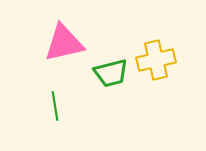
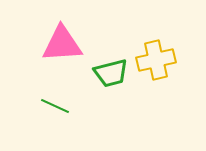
pink triangle: moved 2 px left, 1 px down; rotated 9 degrees clockwise
green line: rotated 56 degrees counterclockwise
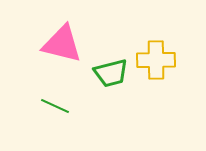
pink triangle: rotated 18 degrees clockwise
yellow cross: rotated 12 degrees clockwise
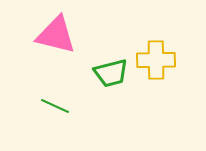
pink triangle: moved 6 px left, 9 px up
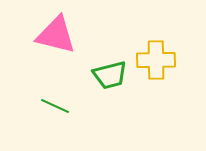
green trapezoid: moved 1 px left, 2 px down
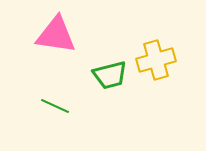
pink triangle: rotated 6 degrees counterclockwise
yellow cross: rotated 15 degrees counterclockwise
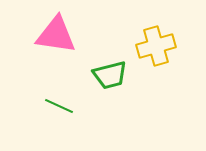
yellow cross: moved 14 px up
green line: moved 4 px right
